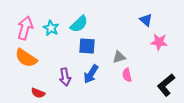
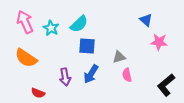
pink arrow: moved 6 px up; rotated 40 degrees counterclockwise
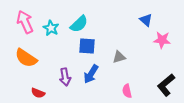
pink star: moved 3 px right, 2 px up
pink semicircle: moved 16 px down
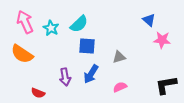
blue triangle: moved 3 px right
orange semicircle: moved 4 px left, 4 px up
black L-shape: rotated 30 degrees clockwise
pink semicircle: moved 7 px left, 4 px up; rotated 80 degrees clockwise
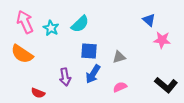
cyan semicircle: moved 1 px right
blue square: moved 2 px right, 5 px down
blue arrow: moved 2 px right
black L-shape: rotated 130 degrees counterclockwise
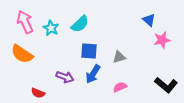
pink star: rotated 18 degrees counterclockwise
purple arrow: rotated 60 degrees counterclockwise
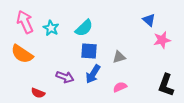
cyan semicircle: moved 4 px right, 4 px down
black L-shape: rotated 70 degrees clockwise
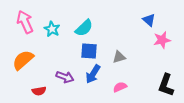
cyan star: moved 1 px right, 1 px down
orange semicircle: moved 1 px right, 6 px down; rotated 105 degrees clockwise
red semicircle: moved 1 px right, 2 px up; rotated 32 degrees counterclockwise
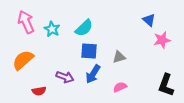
pink arrow: moved 1 px right
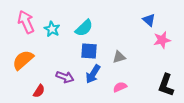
red semicircle: rotated 48 degrees counterclockwise
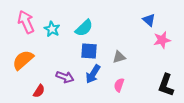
pink semicircle: moved 1 px left, 2 px up; rotated 48 degrees counterclockwise
